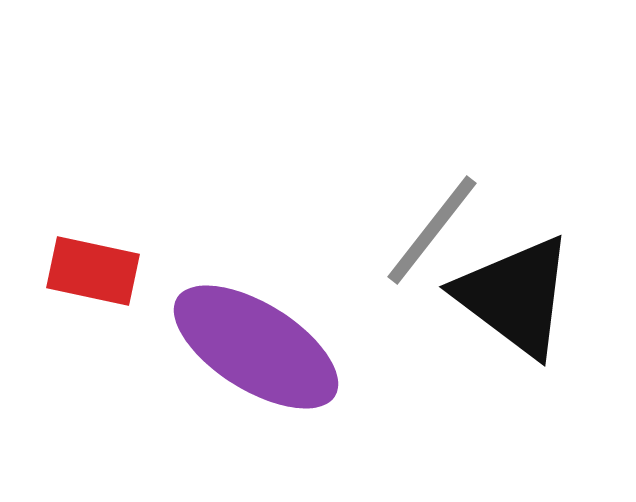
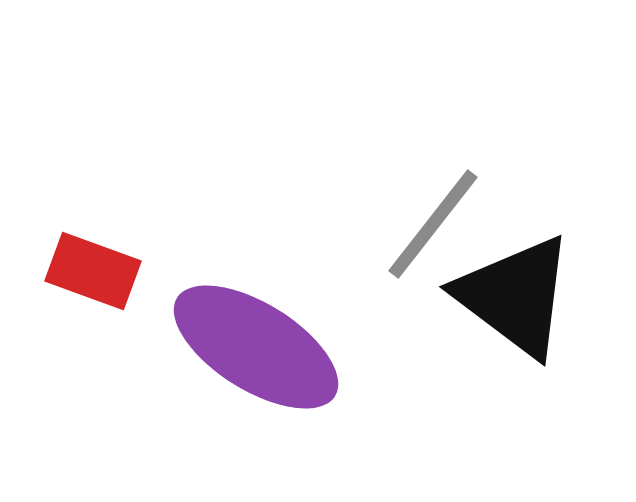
gray line: moved 1 px right, 6 px up
red rectangle: rotated 8 degrees clockwise
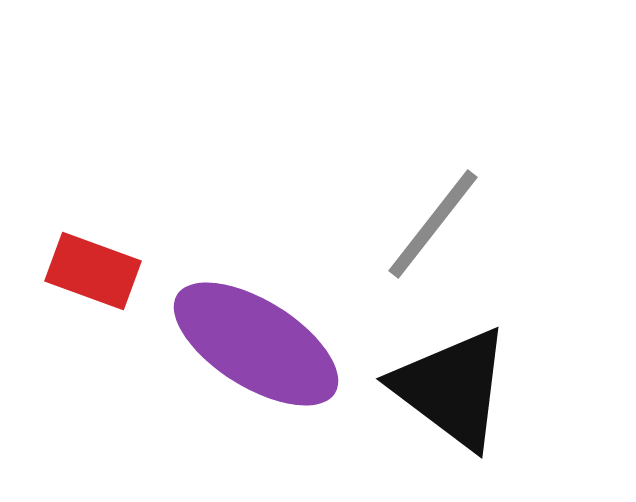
black triangle: moved 63 px left, 92 px down
purple ellipse: moved 3 px up
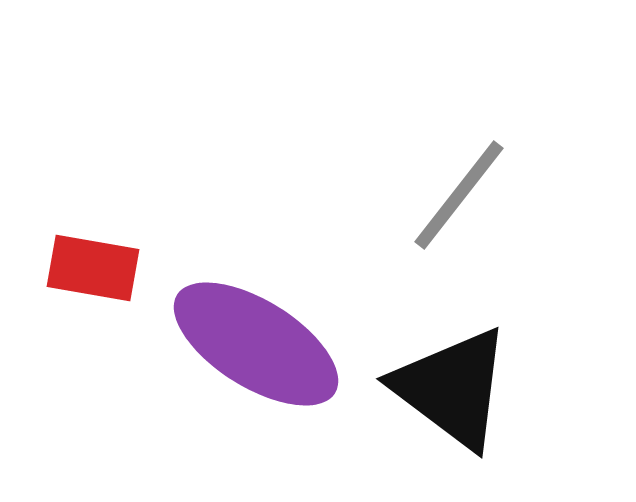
gray line: moved 26 px right, 29 px up
red rectangle: moved 3 px up; rotated 10 degrees counterclockwise
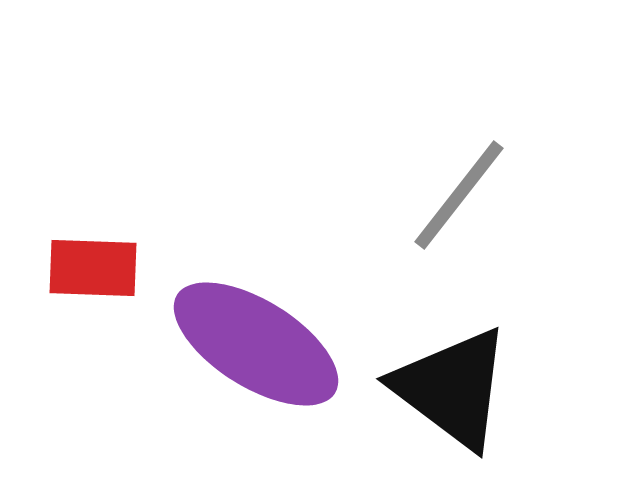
red rectangle: rotated 8 degrees counterclockwise
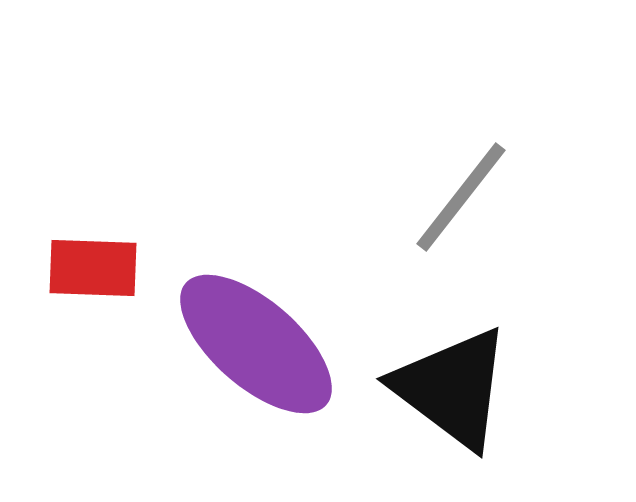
gray line: moved 2 px right, 2 px down
purple ellipse: rotated 9 degrees clockwise
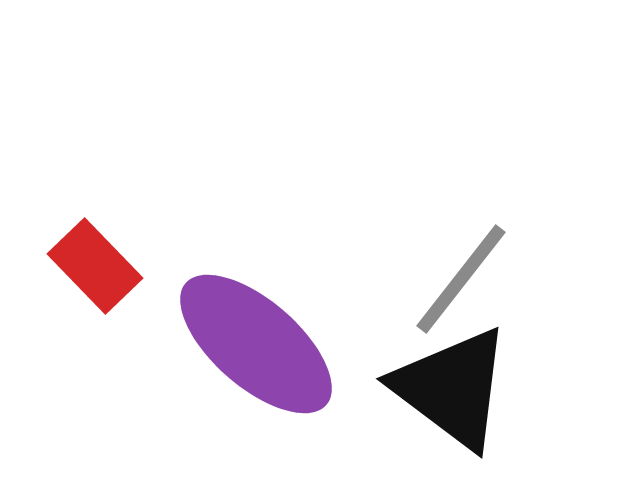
gray line: moved 82 px down
red rectangle: moved 2 px right, 2 px up; rotated 44 degrees clockwise
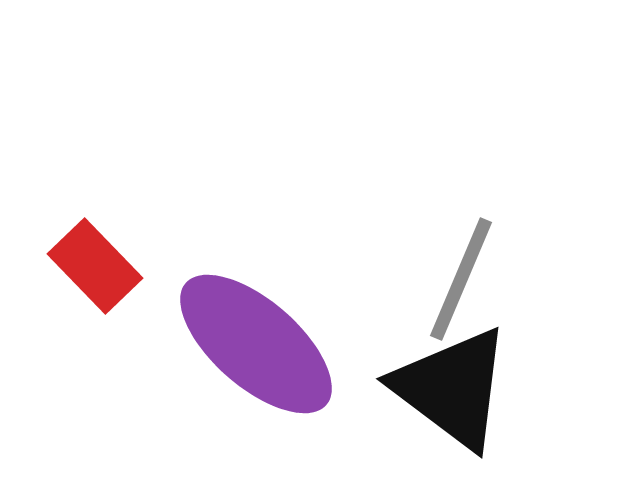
gray line: rotated 15 degrees counterclockwise
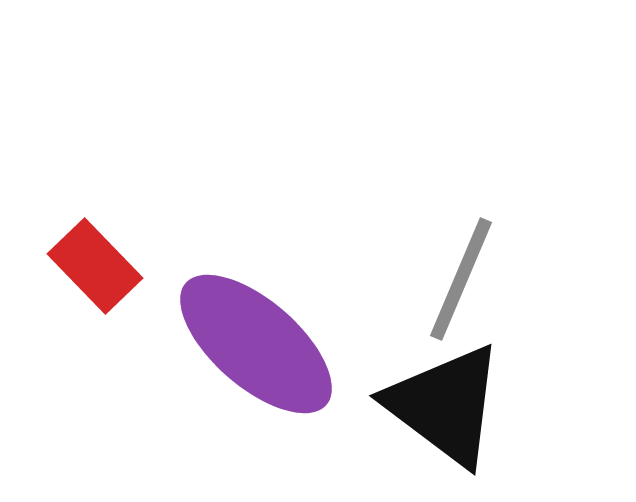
black triangle: moved 7 px left, 17 px down
